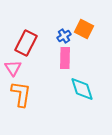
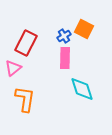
pink triangle: rotated 24 degrees clockwise
orange L-shape: moved 4 px right, 5 px down
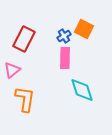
red rectangle: moved 2 px left, 4 px up
pink triangle: moved 1 px left, 2 px down
cyan diamond: moved 1 px down
